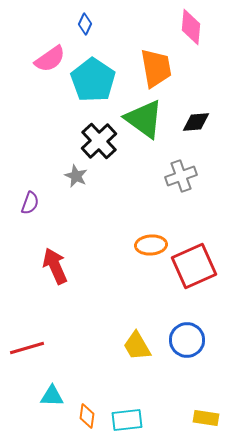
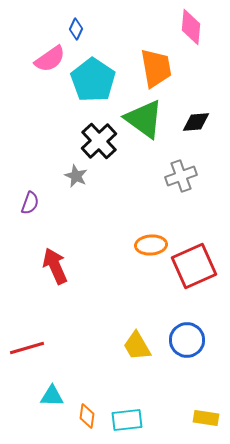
blue diamond: moved 9 px left, 5 px down
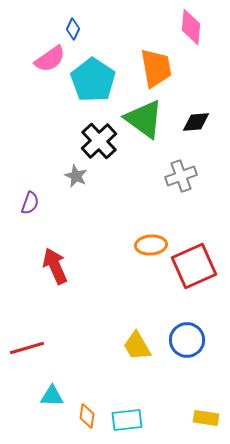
blue diamond: moved 3 px left
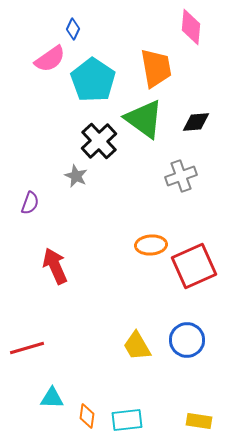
cyan triangle: moved 2 px down
yellow rectangle: moved 7 px left, 3 px down
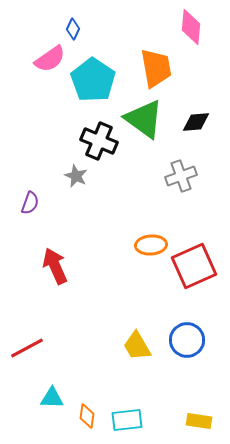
black cross: rotated 24 degrees counterclockwise
red line: rotated 12 degrees counterclockwise
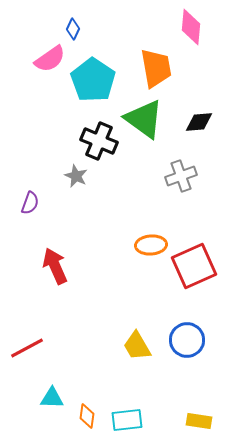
black diamond: moved 3 px right
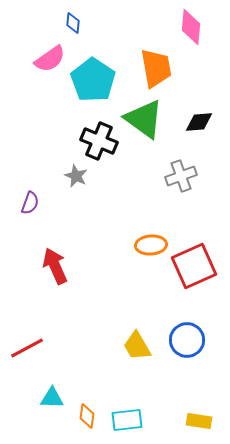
blue diamond: moved 6 px up; rotated 20 degrees counterclockwise
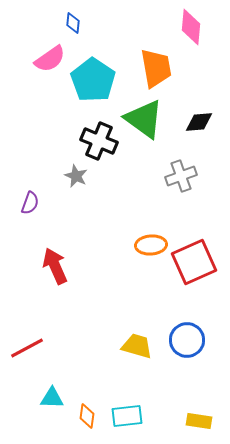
red square: moved 4 px up
yellow trapezoid: rotated 136 degrees clockwise
cyan rectangle: moved 4 px up
